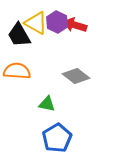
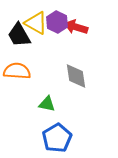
red arrow: moved 1 px right, 2 px down
gray diamond: rotated 44 degrees clockwise
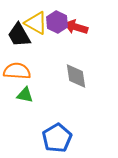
green triangle: moved 22 px left, 9 px up
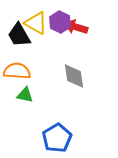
purple hexagon: moved 3 px right
gray diamond: moved 2 px left
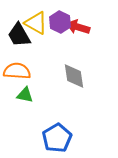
red arrow: moved 2 px right
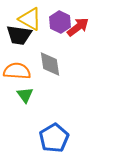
yellow triangle: moved 6 px left, 4 px up
red arrow: rotated 125 degrees clockwise
black trapezoid: rotated 52 degrees counterclockwise
gray diamond: moved 24 px left, 12 px up
green triangle: rotated 42 degrees clockwise
blue pentagon: moved 3 px left
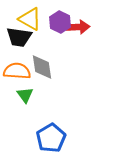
red arrow: rotated 35 degrees clockwise
black trapezoid: moved 2 px down
gray diamond: moved 8 px left, 3 px down
blue pentagon: moved 3 px left
